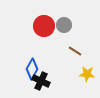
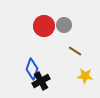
blue diamond: rotated 10 degrees counterclockwise
yellow star: moved 2 px left, 2 px down
black cross: rotated 36 degrees clockwise
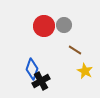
brown line: moved 1 px up
yellow star: moved 5 px up; rotated 21 degrees clockwise
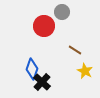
gray circle: moved 2 px left, 13 px up
black cross: moved 1 px right, 1 px down; rotated 18 degrees counterclockwise
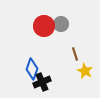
gray circle: moved 1 px left, 12 px down
brown line: moved 4 px down; rotated 40 degrees clockwise
black cross: rotated 24 degrees clockwise
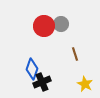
yellow star: moved 13 px down
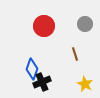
gray circle: moved 24 px right
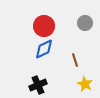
gray circle: moved 1 px up
brown line: moved 6 px down
blue diamond: moved 12 px right, 20 px up; rotated 45 degrees clockwise
black cross: moved 4 px left, 3 px down
